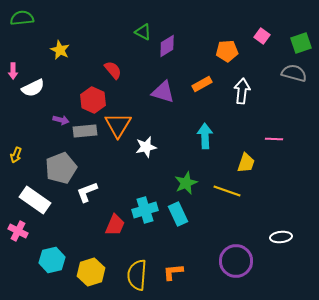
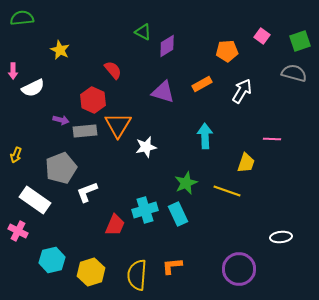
green square: moved 1 px left, 2 px up
white arrow: rotated 25 degrees clockwise
pink line: moved 2 px left
purple circle: moved 3 px right, 8 px down
orange L-shape: moved 1 px left, 6 px up
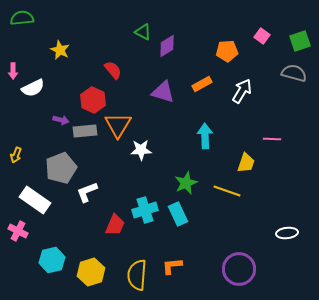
white star: moved 5 px left, 3 px down; rotated 10 degrees clockwise
white ellipse: moved 6 px right, 4 px up
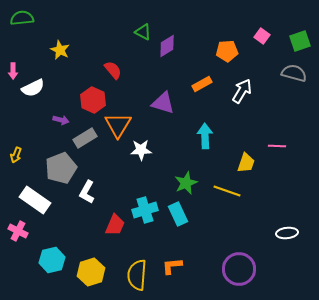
purple triangle: moved 11 px down
gray rectangle: moved 7 px down; rotated 25 degrees counterclockwise
pink line: moved 5 px right, 7 px down
white L-shape: rotated 40 degrees counterclockwise
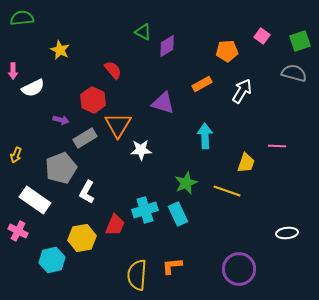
yellow hexagon: moved 9 px left, 34 px up; rotated 8 degrees clockwise
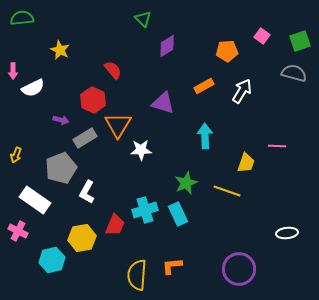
green triangle: moved 13 px up; rotated 18 degrees clockwise
orange rectangle: moved 2 px right, 2 px down
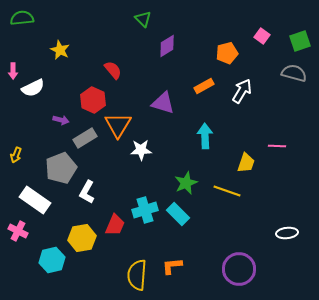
orange pentagon: moved 2 px down; rotated 10 degrees counterclockwise
cyan rectangle: rotated 20 degrees counterclockwise
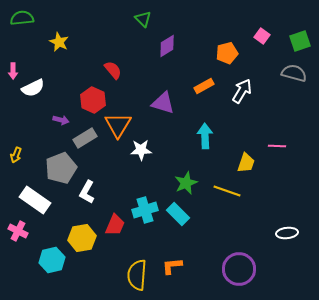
yellow star: moved 1 px left, 8 px up
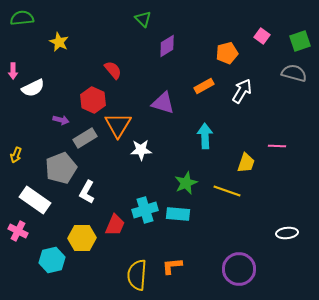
cyan rectangle: rotated 40 degrees counterclockwise
yellow hexagon: rotated 8 degrees clockwise
